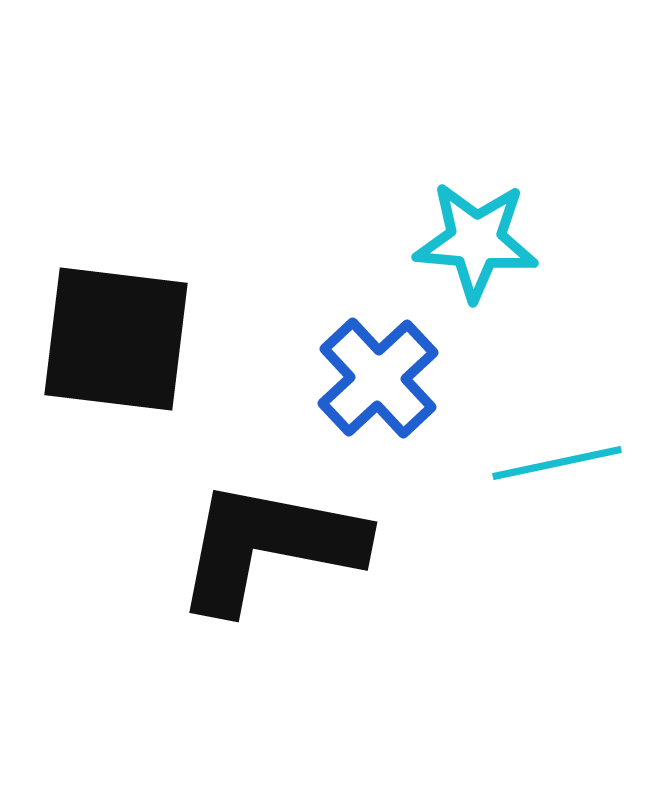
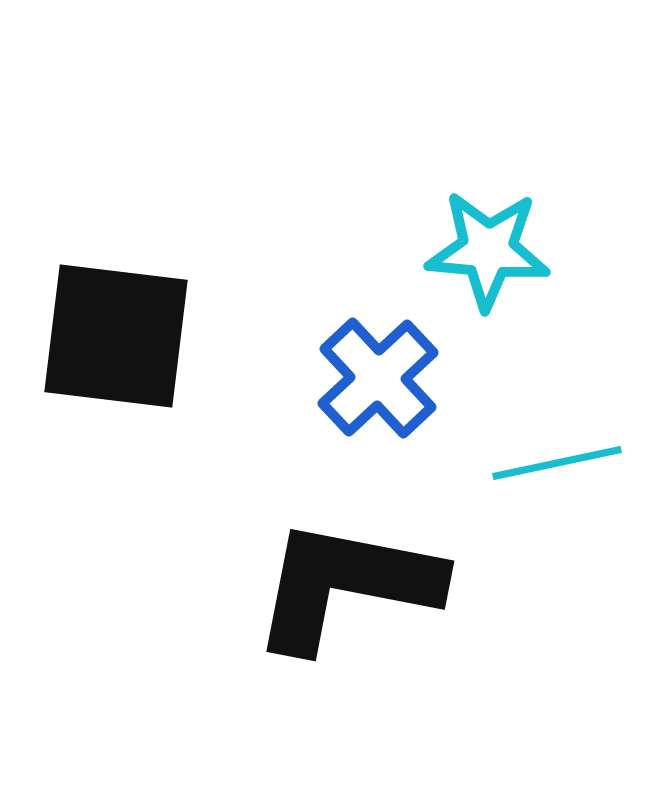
cyan star: moved 12 px right, 9 px down
black square: moved 3 px up
black L-shape: moved 77 px right, 39 px down
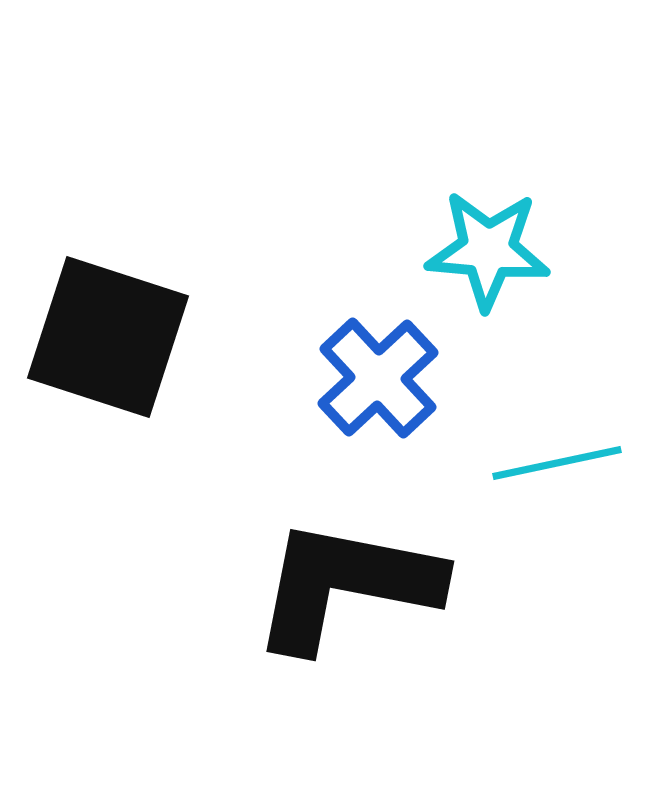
black square: moved 8 px left, 1 px down; rotated 11 degrees clockwise
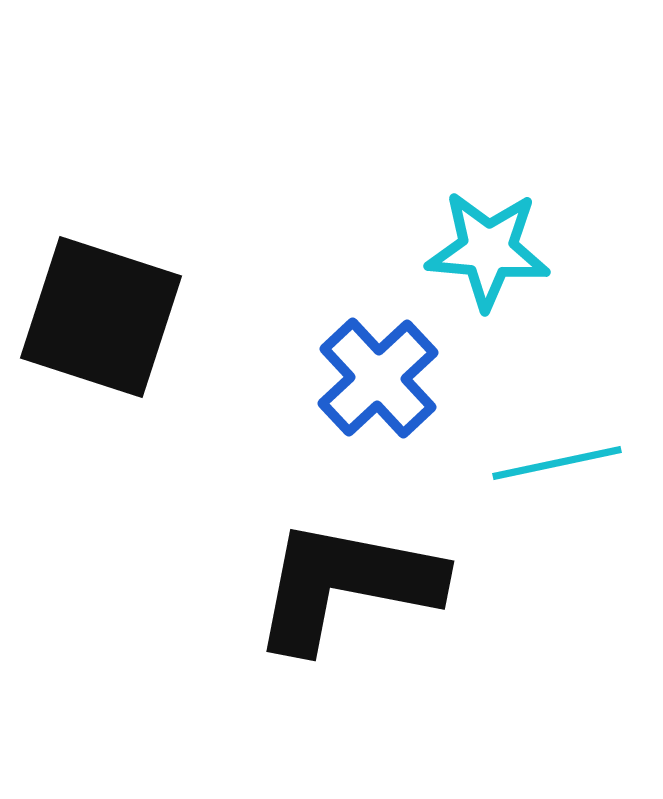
black square: moved 7 px left, 20 px up
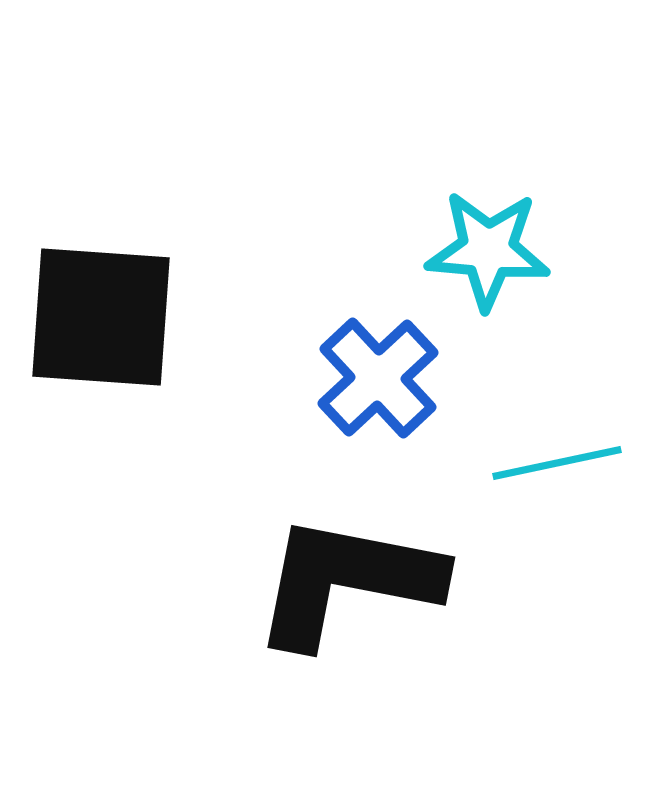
black square: rotated 14 degrees counterclockwise
black L-shape: moved 1 px right, 4 px up
